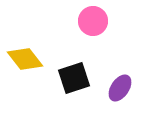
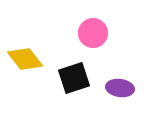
pink circle: moved 12 px down
purple ellipse: rotated 64 degrees clockwise
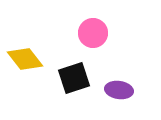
purple ellipse: moved 1 px left, 2 px down
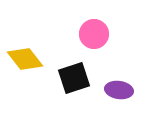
pink circle: moved 1 px right, 1 px down
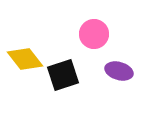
black square: moved 11 px left, 3 px up
purple ellipse: moved 19 px up; rotated 8 degrees clockwise
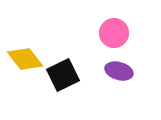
pink circle: moved 20 px right, 1 px up
black square: rotated 8 degrees counterclockwise
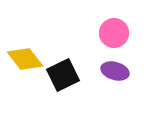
purple ellipse: moved 4 px left
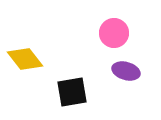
purple ellipse: moved 11 px right
black square: moved 9 px right, 17 px down; rotated 16 degrees clockwise
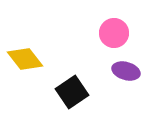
black square: rotated 24 degrees counterclockwise
